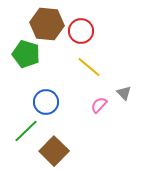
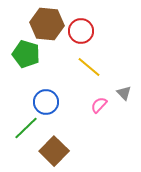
green line: moved 3 px up
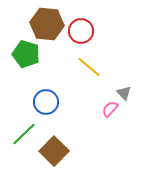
pink semicircle: moved 11 px right, 4 px down
green line: moved 2 px left, 6 px down
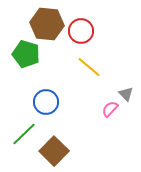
gray triangle: moved 2 px right, 1 px down
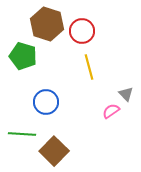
brown hexagon: rotated 12 degrees clockwise
red circle: moved 1 px right
green pentagon: moved 3 px left, 2 px down
yellow line: rotated 35 degrees clockwise
pink semicircle: moved 1 px right, 2 px down; rotated 12 degrees clockwise
green line: moved 2 px left; rotated 48 degrees clockwise
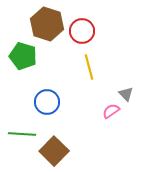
blue circle: moved 1 px right
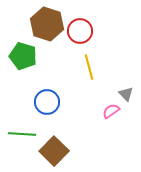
red circle: moved 2 px left
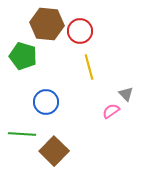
brown hexagon: rotated 12 degrees counterclockwise
blue circle: moved 1 px left
